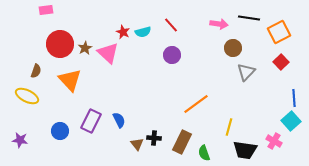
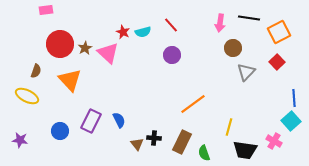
pink arrow: moved 1 px right, 1 px up; rotated 90 degrees clockwise
red square: moved 4 px left
orange line: moved 3 px left
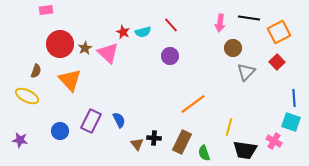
purple circle: moved 2 px left, 1 px down
cyan square: moved 1 px down; rotated 30 degrees counterclockwise
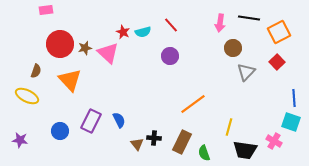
brown star: rotated 16 degrees clockwise
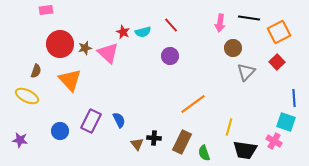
cyan square: moved 5 px left
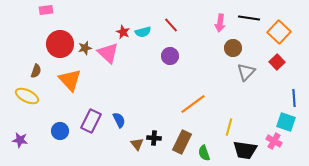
orange square: rotated 20 degrees counterclockwise
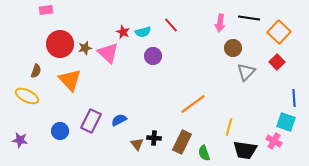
purple circle: moved 17 px left
blue semicircle: rotated 91 degrees counterclockwise
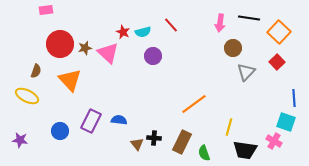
orange line: moved 1 px right
blue semicircle: rotated 35 degrees clockwise
